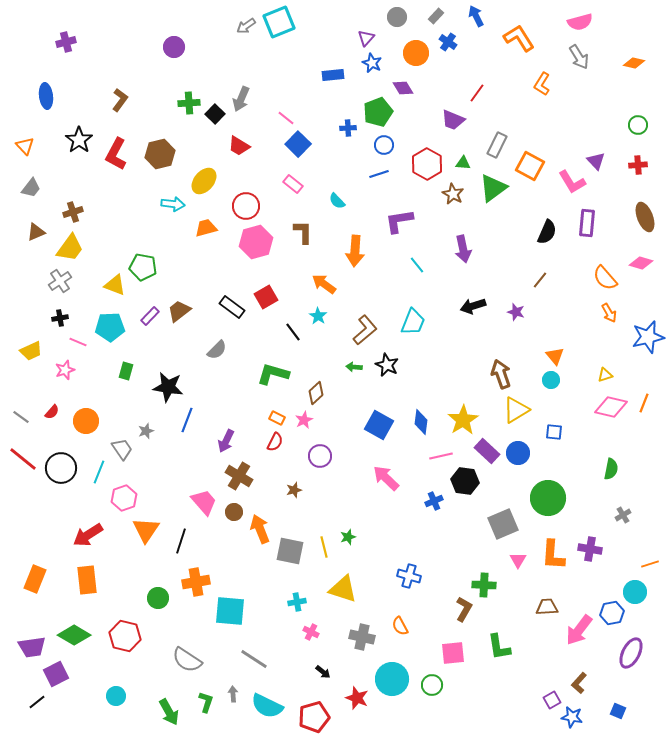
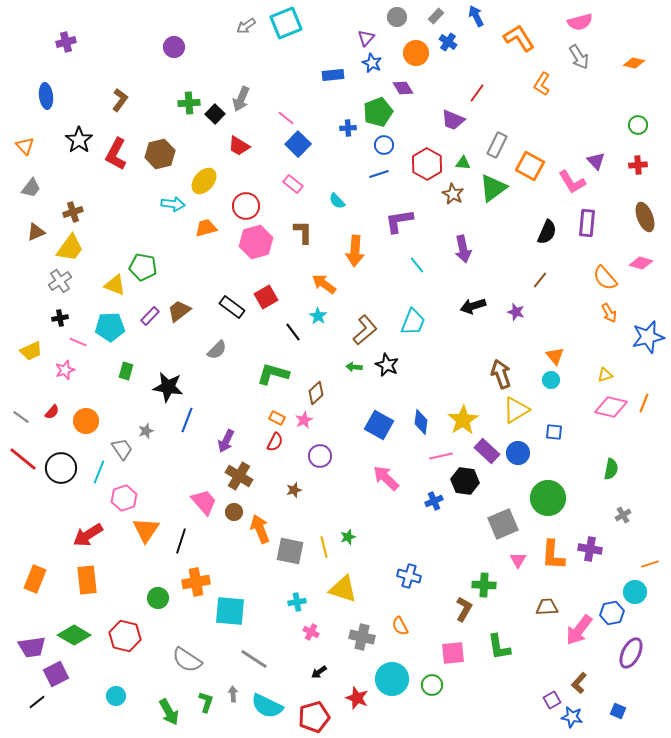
cyan square at (279, 22): moved 7 px right, 1 px down
black arrow at (323, 672): moved 4 px left; rotated 105 degrees clockwise
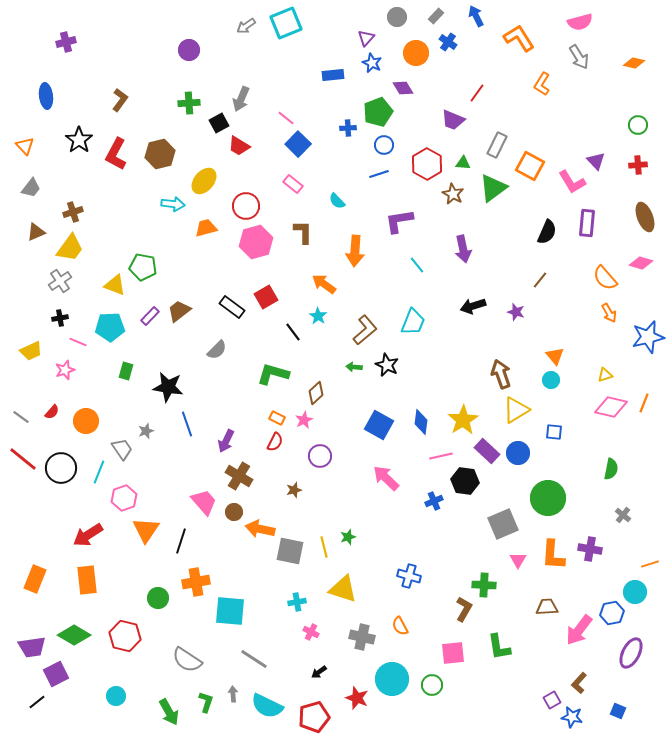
purple circle at (174, 47): moved 15 px right, 3 px down
black square at (215, 114): moved 4 px right, 9 px down; rotated 18 degrees clockwise
blue line at (187, 420): moved 4 px down; rotated 40 degrees counterclockwise
gray cross at (623, 515): rotated 21 degrees counterclockwise
orange arrow at (260, 529): rotated 56 degrees counterclockwise
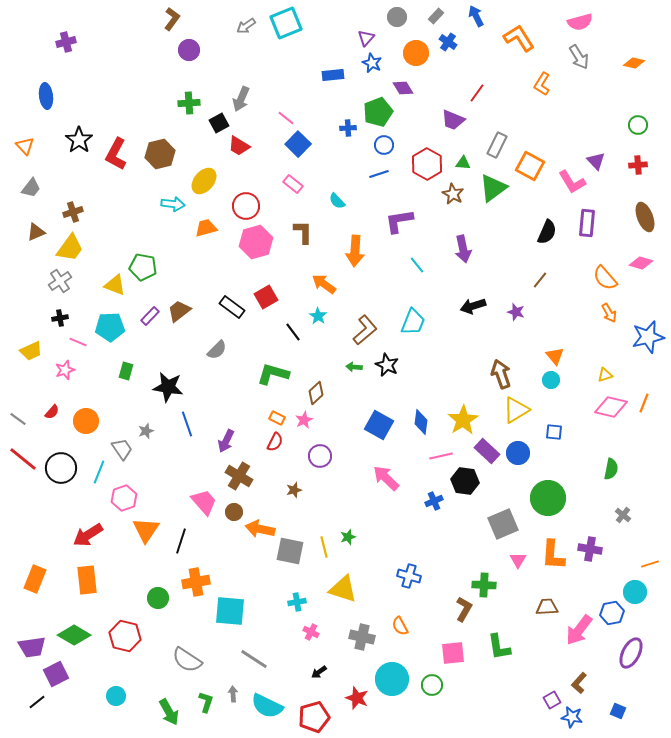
brown L-shape at (120, 100): moved 52 px right, 81 px up
gray line at (21, 417): moved 3 px left, 2 px down
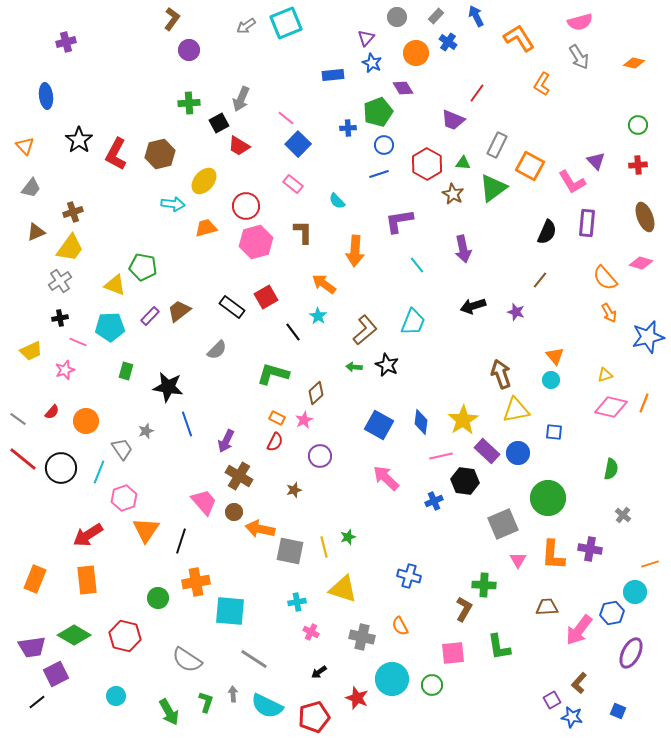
yellow triangle at (516, 410): rotated 20 degrees clockwise
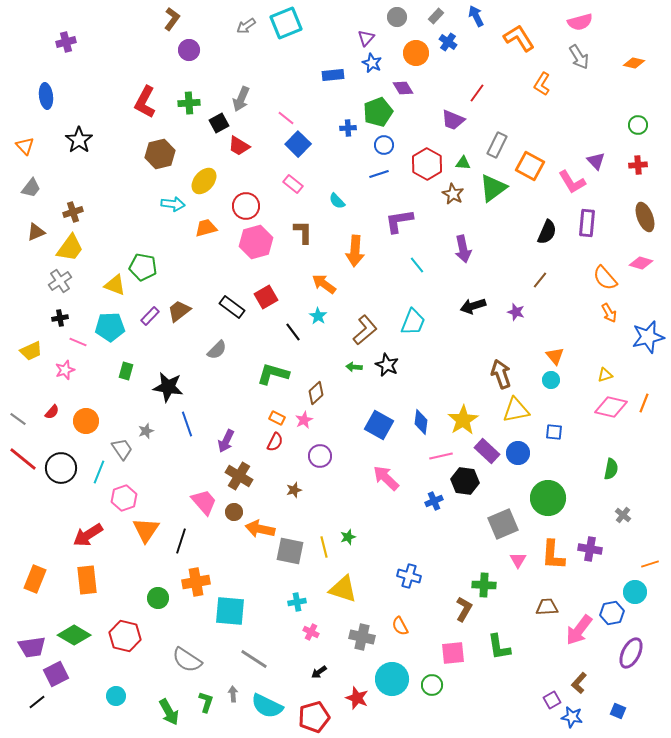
red L-shape at (116, 154): moved 29 px right, 52 px up
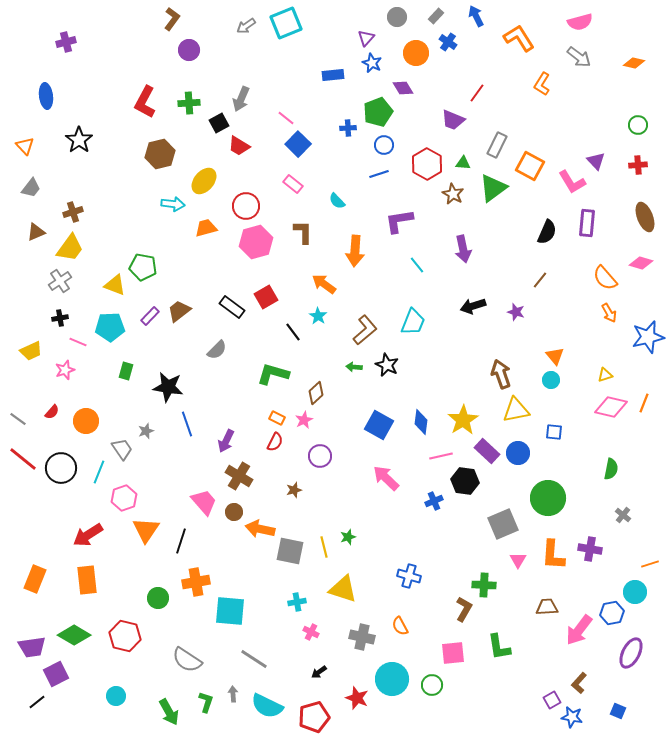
gray arrow at (579, 57): rotated 20 degrees counterclockwise
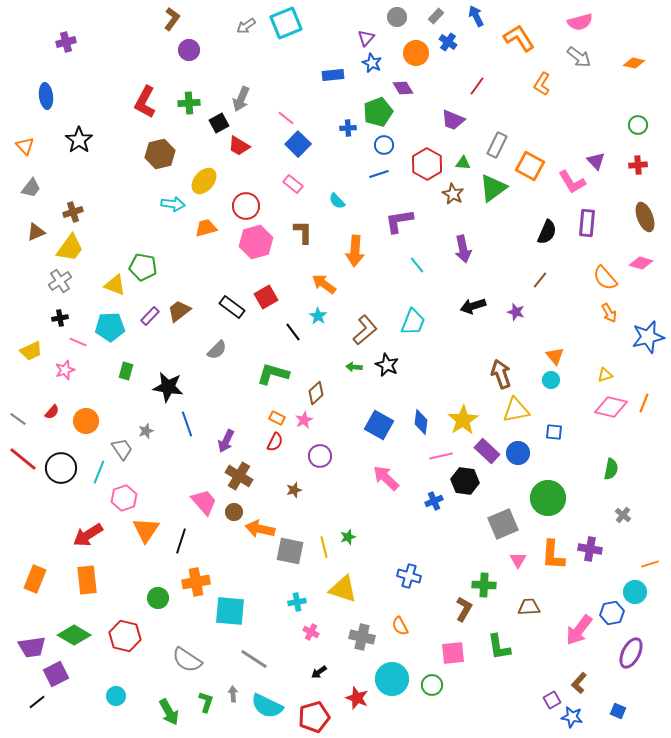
red line at (477, 93): moved 7 px up
brown trapezoid at (547, 607): moved 18 px left
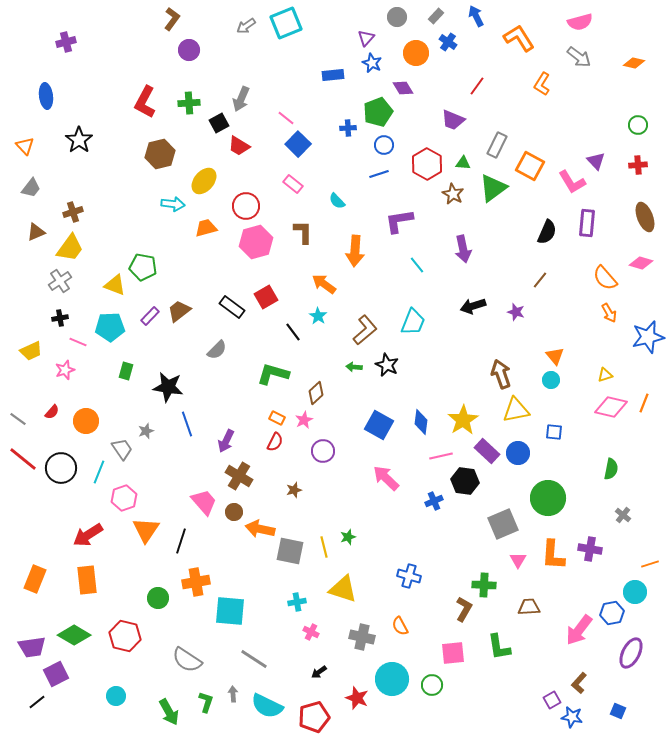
purple circle at (320, 456): moved 3 px right, 5 px up
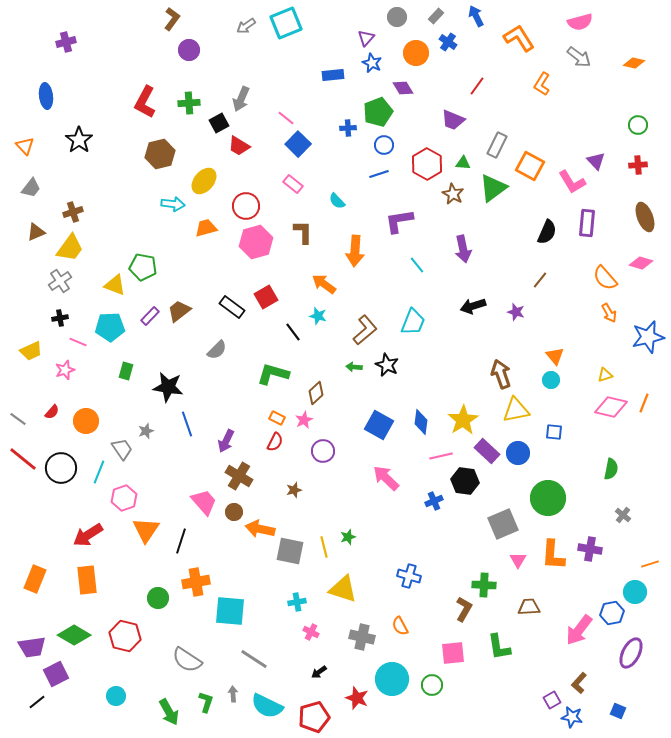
cyan star at (318, 316): rotated 18 degrees counterclockwise
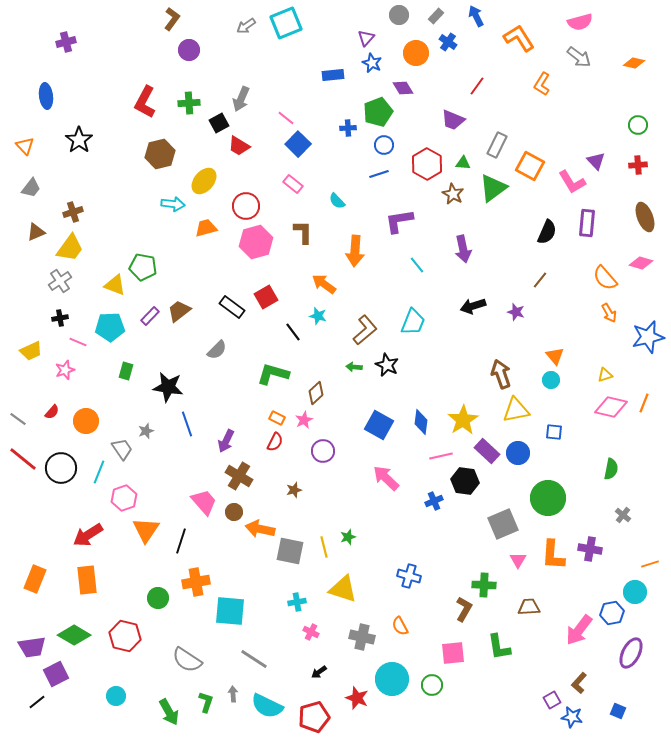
gray circle at (397, 17): moved 2 px right, 2 px up
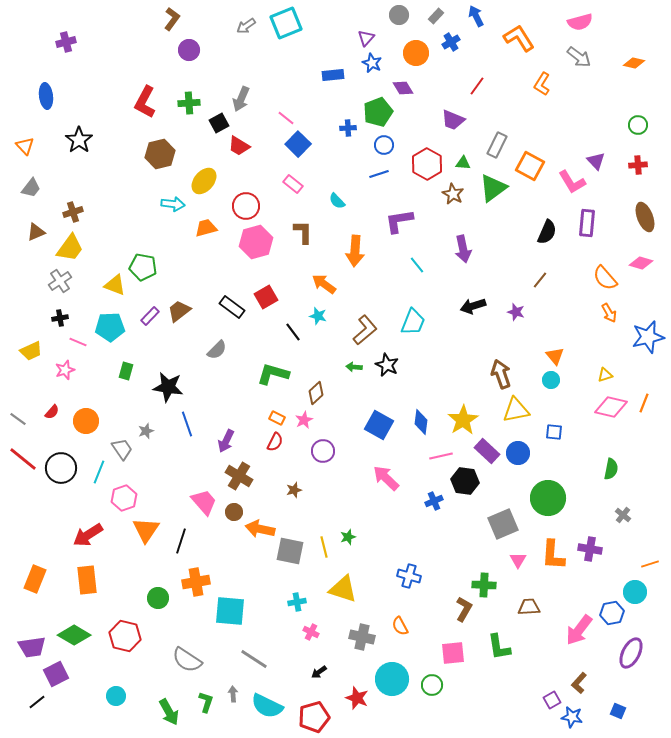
blue cross at (448, 42): moved 3 px right; rotated 24 degrees clockwise
